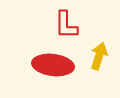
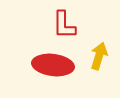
red L-shape: moved 2 px left
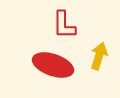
red ellipse: rotated 12 degrees clockwise
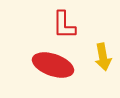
yellow arrow: moved 4 px right, 1 px down; rotated 152 degrees clockwise
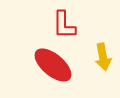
red ellipse: rotated 21 degrees clockwise
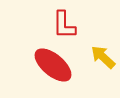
yellow arrow: rotated 144 degrees clockwise
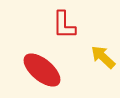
red ellipse: moved 11 px left, 5 px down
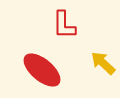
yellow arrow: moved 6 px down
